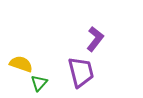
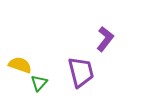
purple L-shape: moved 10 px right
yellow semicircle: moved 1 px left, 1 px down
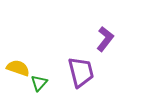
yellow semicircle: moved 2 px left, 3 px down
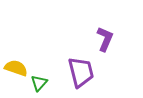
purple L-shape: rotated 15 degrees counterclockwise
yellow semicircle: moved 2 px left
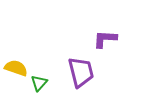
purple L-shape: rotated 110 degrees counterclockwise
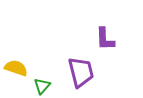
purple L-shape: rotated 95 degrees counterclockwise
green triangle: moved 3 px right, 3 px down
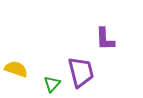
yellow semicircle: moved 1 px down
green triangle: moved 10 px right, 2 px up
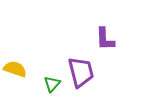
yellow semicircle: moved 1 px left
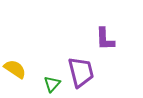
yellow semicircle: rotated 15 degrees clockwise
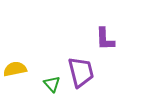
yellow semicircle: rotated 45 degrees counterclockwise
green triangle: rotated 24 degrees counterclockwise
